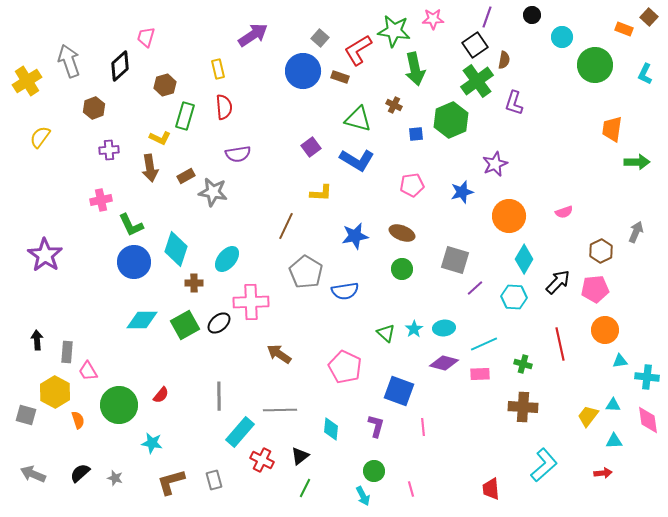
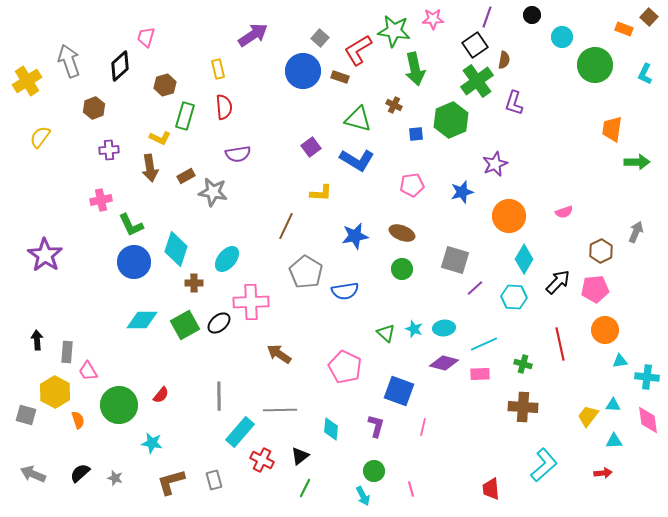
cyan star at (414, 329): rotated 18 degrees counterclockwise
pink line at (423, 427): rotated 18 degrees clockwise
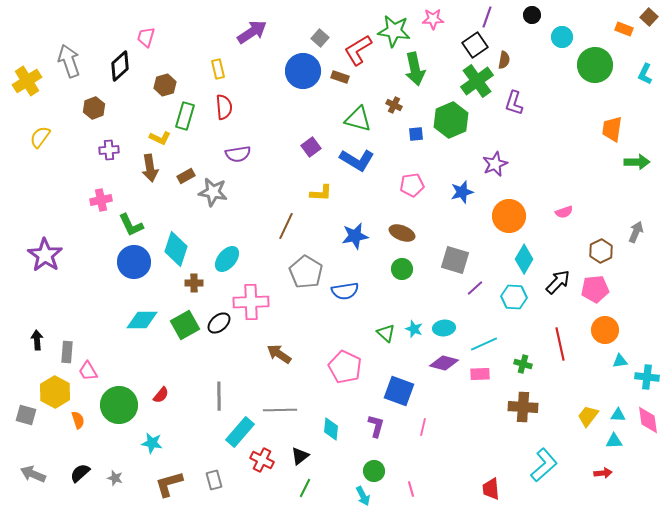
purple arrow at (253, 35): moved 1 px left, 3 px up
cyan triangle at (613, 405): moved 5 px right, 10 px down
brown L-shape at (171, 482): moved 2 px left, 2 px down
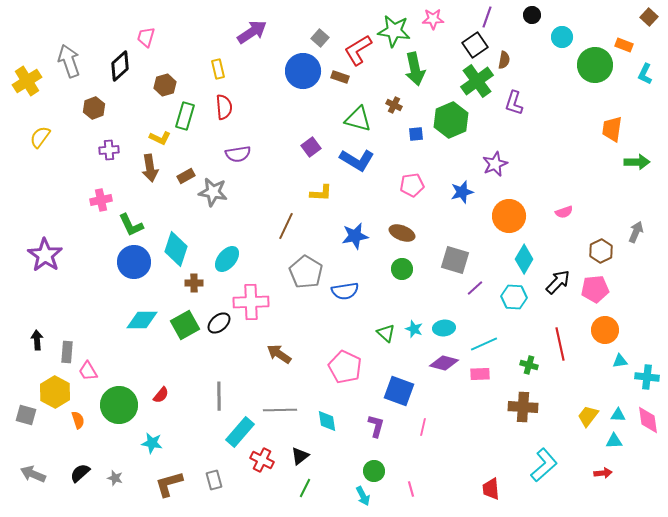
orange rectangle at (624, 29): moved 16 px down
green cross at (523, 364): moved 6 px right, 1 px down
cyan diamond at (331, 429): moved 4 px left, 8 px up; rotated 15 degrees counterclockwise
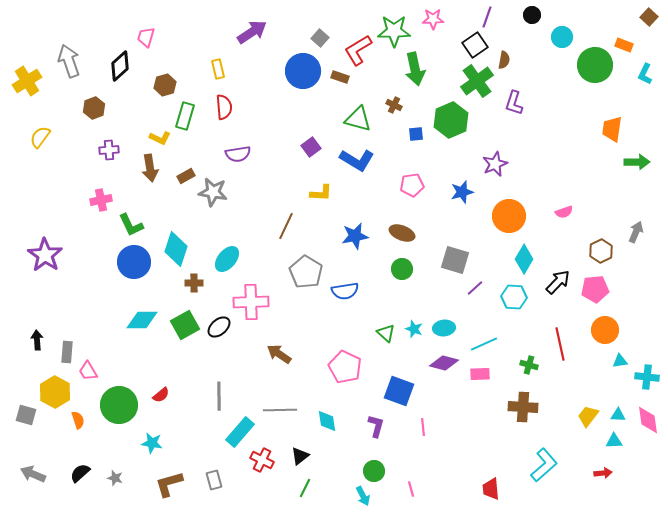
green star at (394, 31): rotated 8 degrees counterclockwise
black ellipse at (219, 323): moved 4 px down
red semicircle at (161, 395): rotated 12 degrees clockwise
pink line at (423, 427): rotated 18 degrees counterclockwise
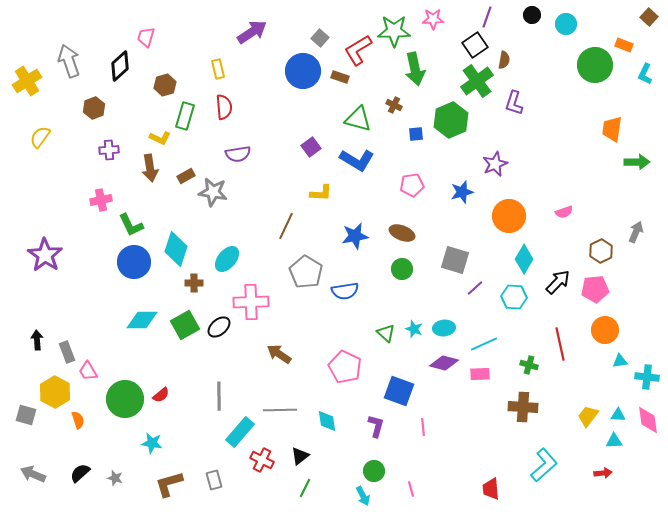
cyan circle at (562, 37): moved 4 px right, 13 px up
gray rectangle at (67, 352): rotated 25 degrees counterclockwise
green circle at (119, 405): moved 6 px right, 6 px up
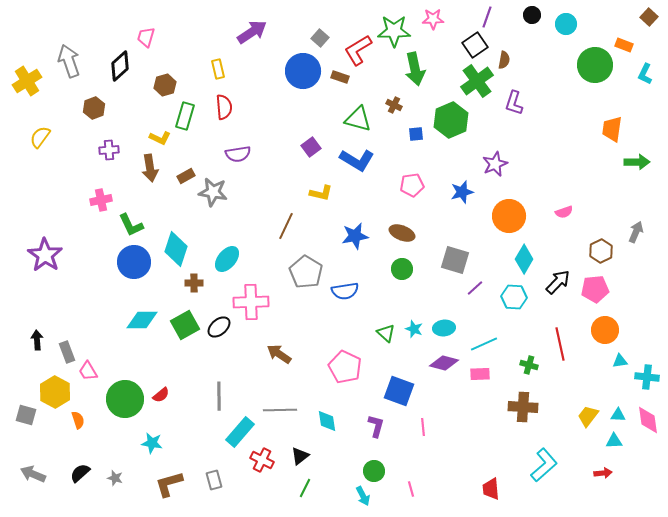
yellow L-shape at (321, 193): rotated 10 degrees clockwise
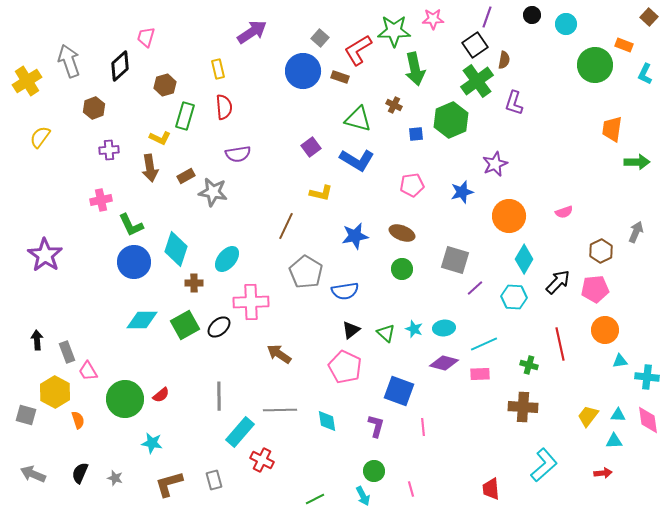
black triangle at (300, 456): moved 51 px right, 126 px up
black semicircle at (80, 473): rotated 25 degrees counterclockwise
green line at (305, 488): moved 10 px right, 11 px down; rotated 36 degrees clockwise
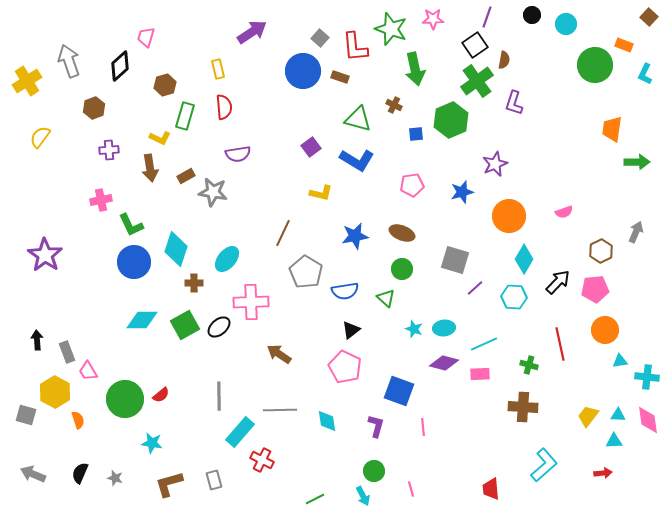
green star at (394, 31): moved 3 px left, 2 px up; rotated 20 degrees clockwise
red L-shape at (358, 50): moved 3 px left, 3 px up; rotated 64 degrees counterclockwise
brown line at (286, 226): moved 3 px left, 7 px down
green triangle at (386, 333): moved 35 px up
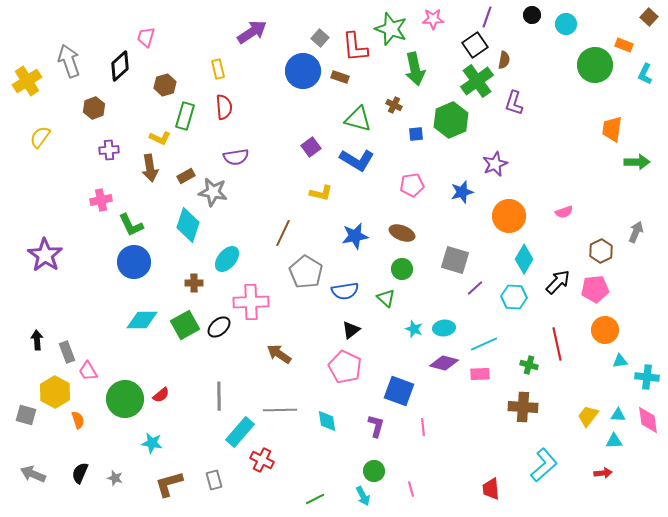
purple semicircle at (238, 154): moved 2 px left, 3 px down
cyan diamond at (176, 249): moved 12 px right, 24 px up
red line at (560, 344): moved 3 px left
